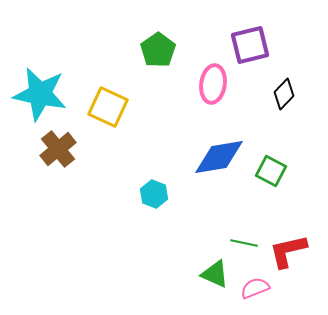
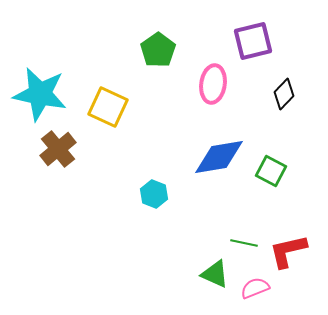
purple square: moved 3 px right, 4 px up
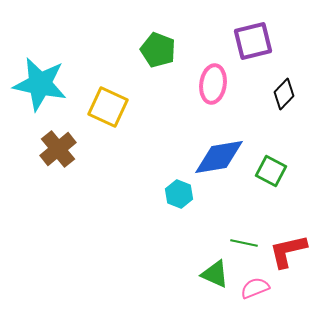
green pentagon: rotated 16 degrees counterclockwise
cyan star: moved 10 px up
cyan hexagon: moved 25 px right
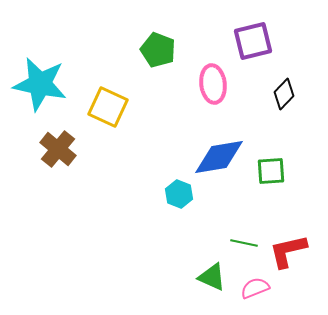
pink ellipse: rotated 15 degrees counterclockwise
brown cross: rotated 12 degrees counterclockwise
green square: rotated 32 degrees counterclockwise
green triangle: moved 3 px left, 3 px down
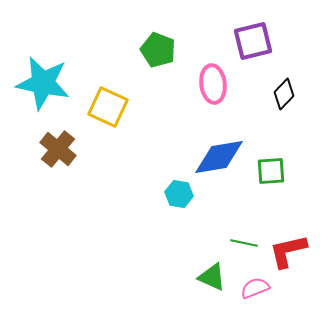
cyan star: moved 3 px right, 1 px up
cyan hexagon: rotated 12 degrees counterclockwise
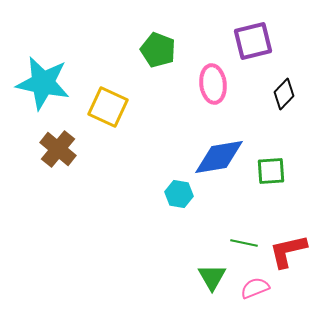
green triangle: rotated 36 degrees clockwise
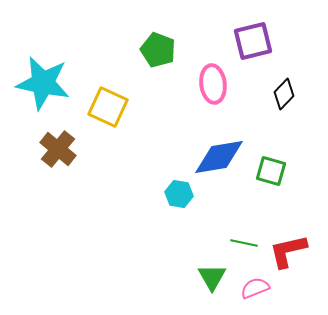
green square: rotated 20 degrees clockwise
